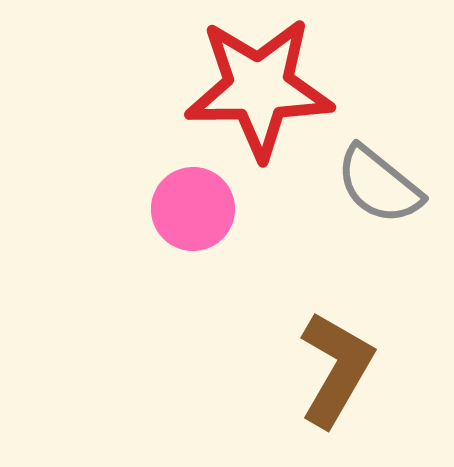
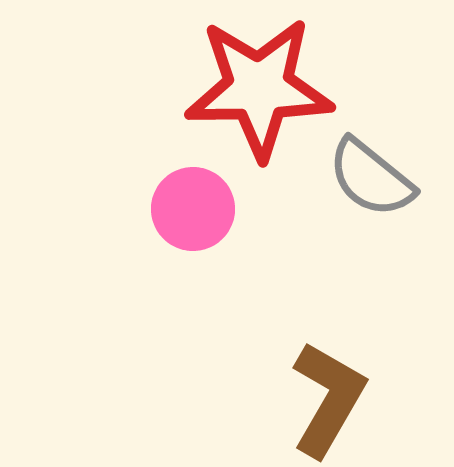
gray semicircle: moved 8 px left, 7 px up
brown L-shape: moved 8 px left, 30 px down
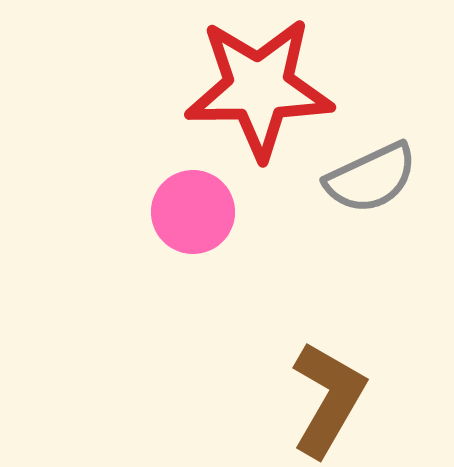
gray semicircle: rotated 64 degrees counterclockwise
pink circle: moved 3 px down
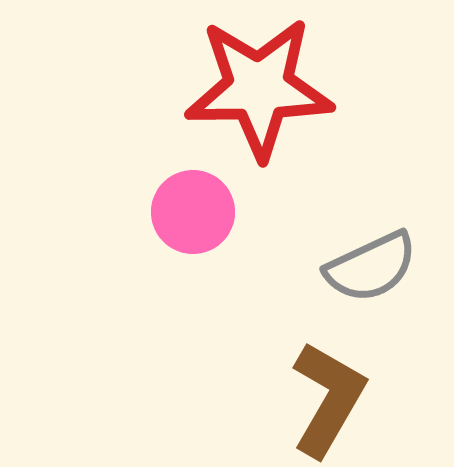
gray semicircle: moved 89 px down
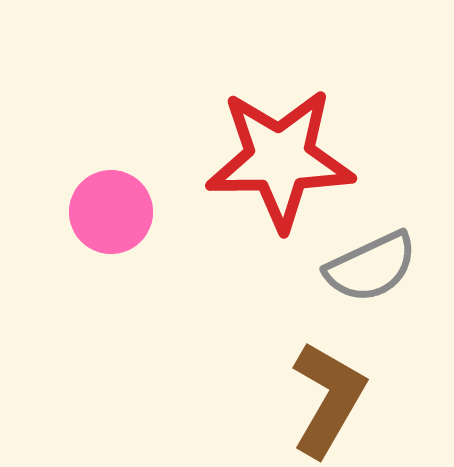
red star: moved 21 px right, 71 px down
pink circle: moved 82 px left
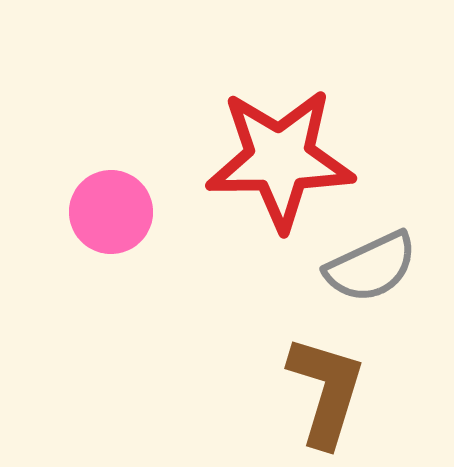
brown L-shape: moved 2 px left, 8 px up; rotated 13 degrees counterclockwise
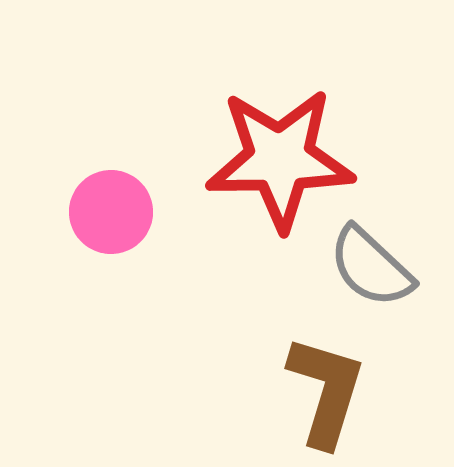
gray semicircle: rotated 68 degrees clockwise
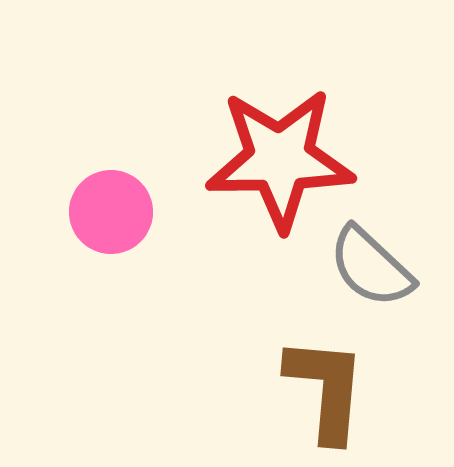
brown L-shape: moved 2 px up; rotated 12 degrees counterclockwise
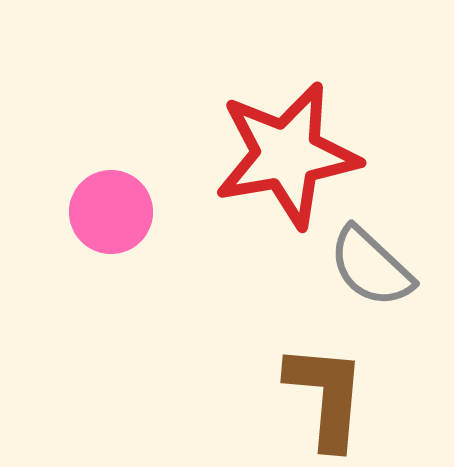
red star: moved 7 px right, 4 px up; rotated 9 degrees counterclockwise
brown L-shape: moved 7 px down
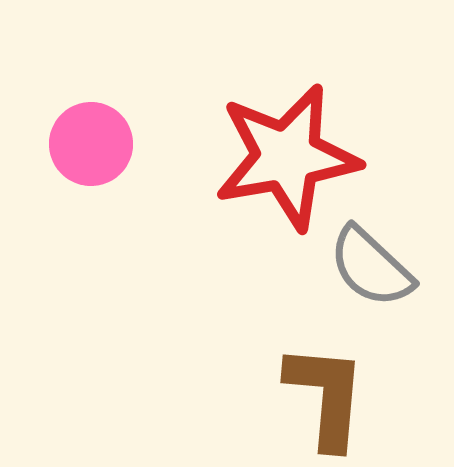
red star: moved 2 px down
pink circle: moved 20 px left, 68 px up
